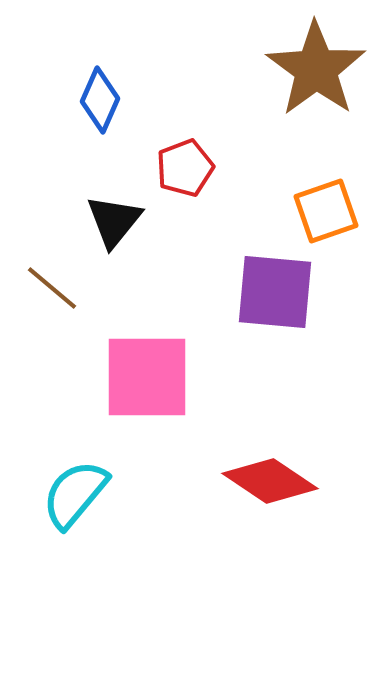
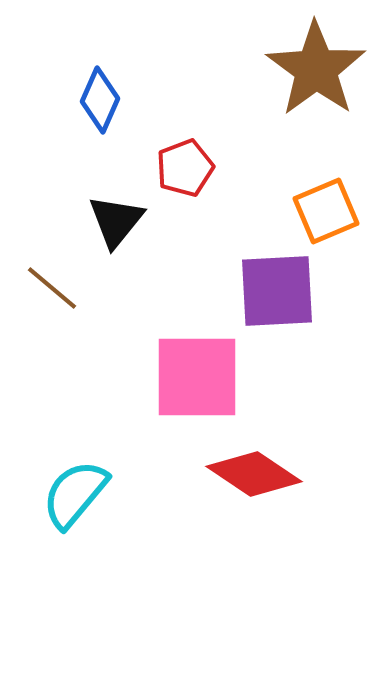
orange square: rotated 4 degrees counterclockwise
black triangle: moved 2 px right
purple square: moved 2 px right, 1 px up; rotated 8 degrees counterclockwise
pink square: moved 50 px right
red diamond: moved 16 px left, 7 px up
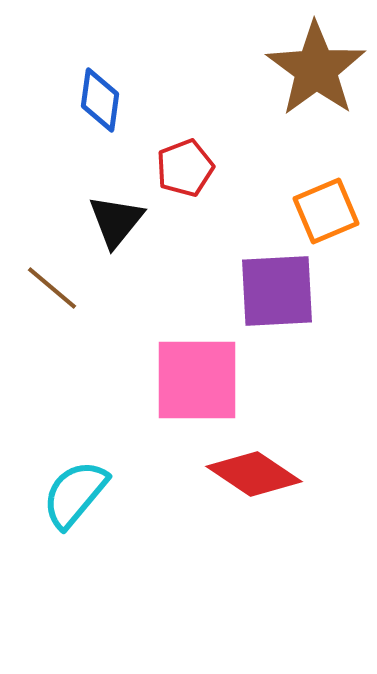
blue diamond: rotated 16 degrees counterclockwise
pink square: moved 3 px down
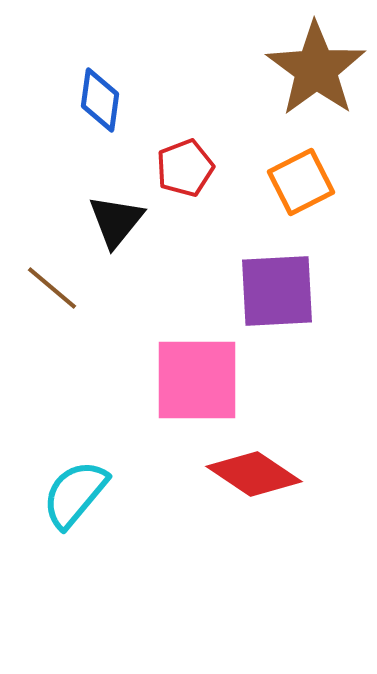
orange square: moved 25 px left, 29 px up; rotated 4 degrees counterclockwise
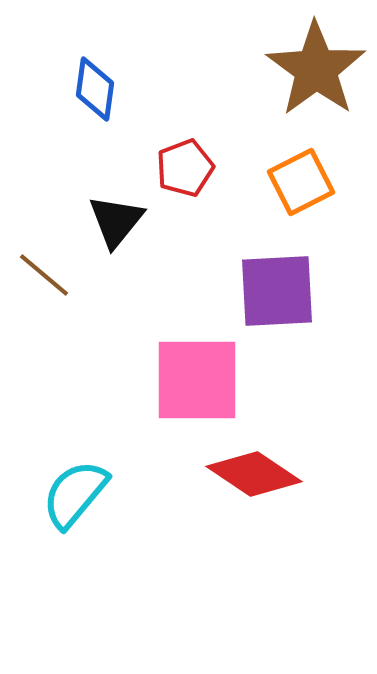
blue diamond: moved 5 px left, 11 px up
brown line: moved 8 px left, 13 px up
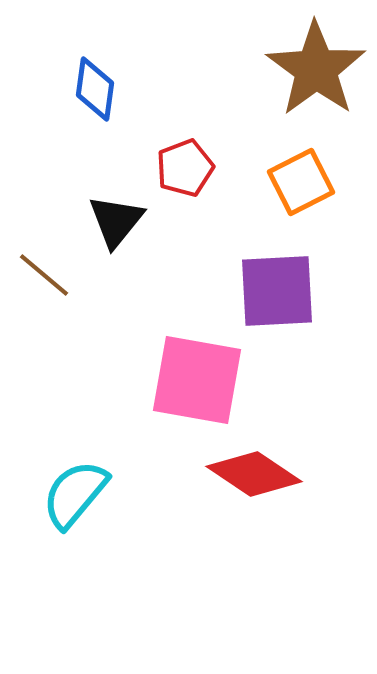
pink square: rotated 10 degrees clockwise
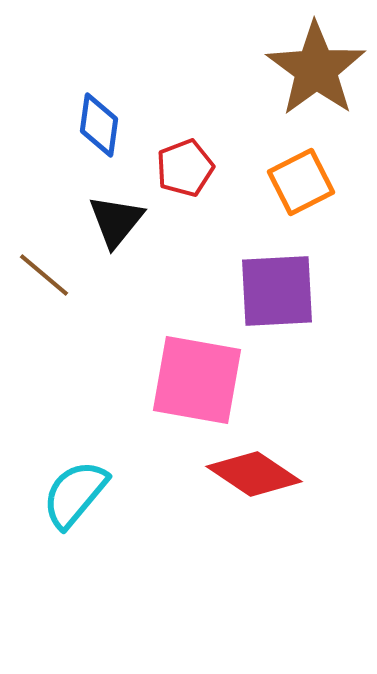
blue diamond: moved 4 px right, 36 px down
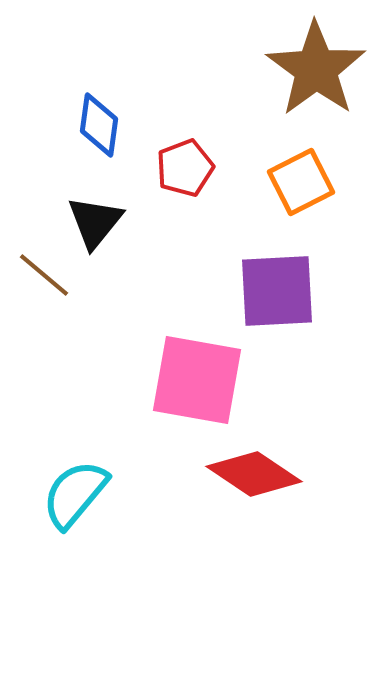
black triangle: moved 21 px left, 1 px down
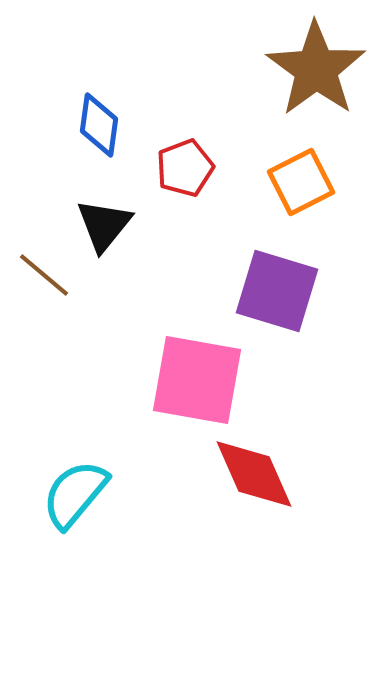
black triangle: moved 9 px right, 3 px down
purple square: rotated 20 degrees clockwise
red diamond: rotated 32 degrees clockwise
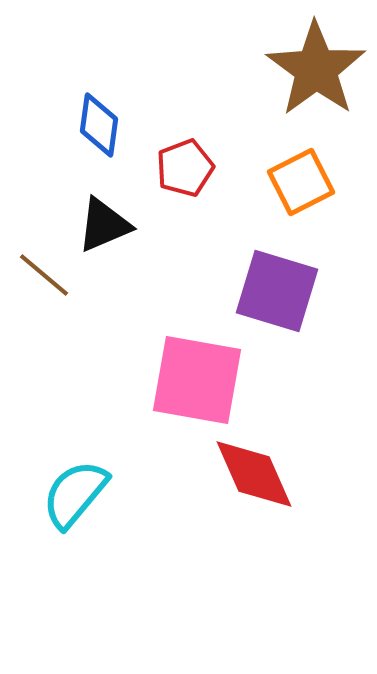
black triangle: rotated 28 degrees clockwise
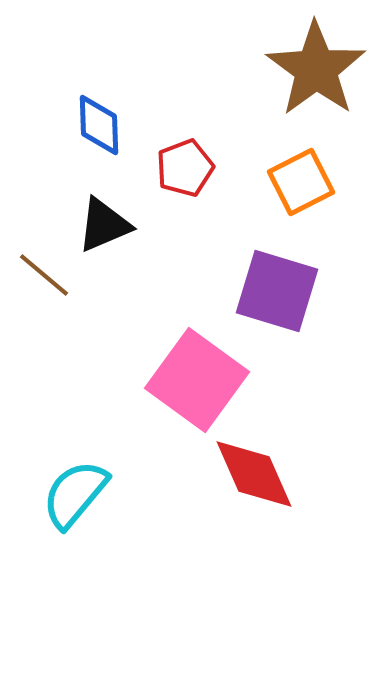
blue diamond: rotated 10 degrees counterclockwise
pink square: rotated 26 degrees clockwise
